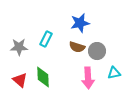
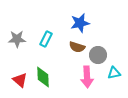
gray star: moved 2 px left, 8 px up
gray circle: moved 1 px right, 4 px down
pink arrow: moved 1 px left, 1 px up
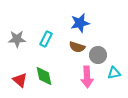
green diamond: moved 1 px right, 1 px up; rotated 10 degrees counterclockwise
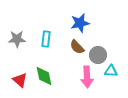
cyan rectangle: rotated 21 degrees counterclockwise
brown semicircle: rotated 28 degrees clockwise
cyan triangle: moved 3 px left, 2 px up; rotated 16 degrees clockwise
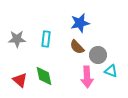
cyan triangle: rotated 16 degrees clockwise
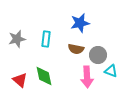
gray star: rotated 12 degrees counterclockwise
brown semicircle: moved 1 px left, 2 px down; rotated 35 degrees counterclockwise
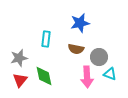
gray star: moved 2 px right, 19 px down
gray circle: moved 1 px right, 2 px down
cyan triangle: moved 1 px left, 3 px down
red triangle: rotated 28 degrees clockwise
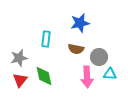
cyan triangle: rotated 16 degrees counterclockwise
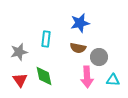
brown semicircle: moved 2 px right, 1 px up
gray star: moved 6 px up
cyan triangle: moved 3 px right, 6 px down
red triangle: rotated 14 degrees counterclockwise
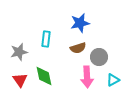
brown semicircle: rotated 28 degrees counterclockwise
cyan triangle: rotated 32 degrees counterclockwise
